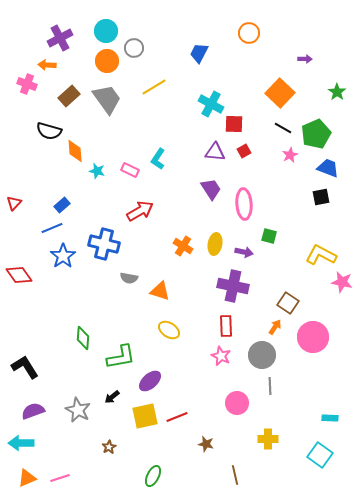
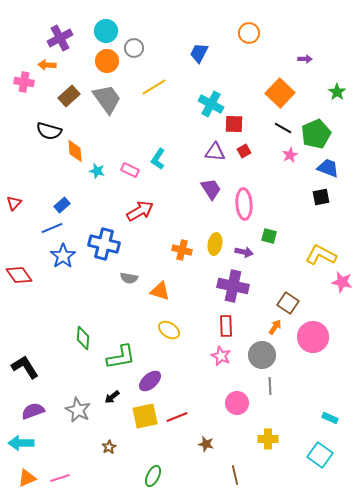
pink cross at (27, 84): moved 3 px left, 2 px up; rotated 12 degrees counterclockwise
orange cross at (183, 246): moved 1 px left, 4 px down; rotated 18 degrees counterclockwise
cyan rectangle at (330, 418): rotated 21 degrees clockwise
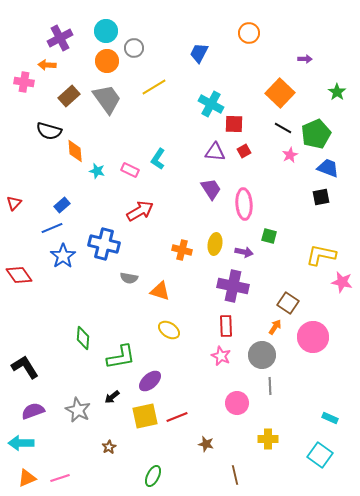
yellow L-shape at (321, 255): rotated 16 degrees counterclockwise
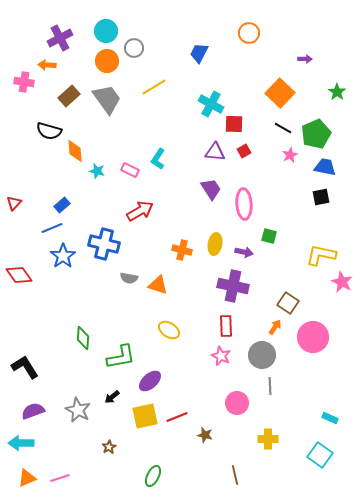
blue trapezoid at (328, 168): moved 3 px left, 1 px up; rotated 10 degrees counterclockwise
pink star at (342, 282): rotated 15 degrees clockwise
orange triangle at (160, 291): moved 2 px left, 6 px up
brown star at (206, 444): moved 1 px left, 9 px up
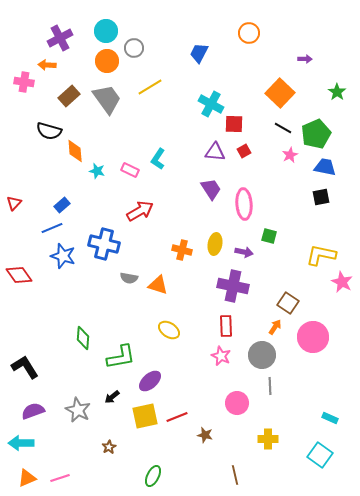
yellow line at (154, 87): moved 4 px left
blue star at (63, 256): rotated 20 degrees counterclockwise
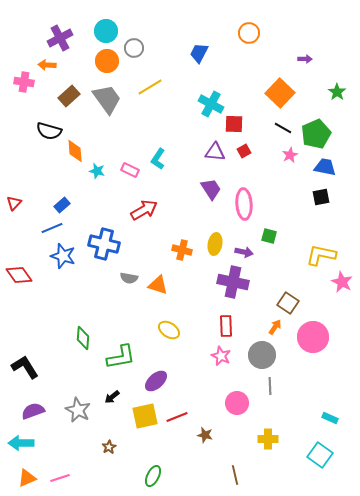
red arrow at (140, 211): moved 4 px right, 1 px up
purple cross at (233, 286): moved 4 px up
purple ellipse at (150, 381): moved 6 px right
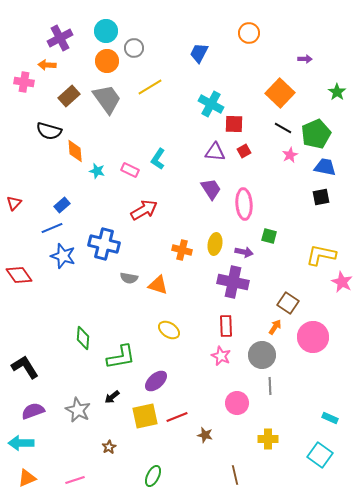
pink line at (60, 478): moved 15 px right, 2 px down
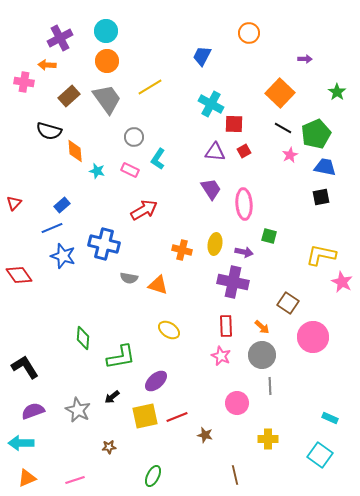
gray circle at (134, 48): moved 89 px down
blue trapezoid at (199, 53): moved 3 px right, 3 px down
orange arrow at (275, 327): moved 13 px left; rotated 98 degrees clockwise
brown star at (109, 447): rotated 24 degrees clockwise
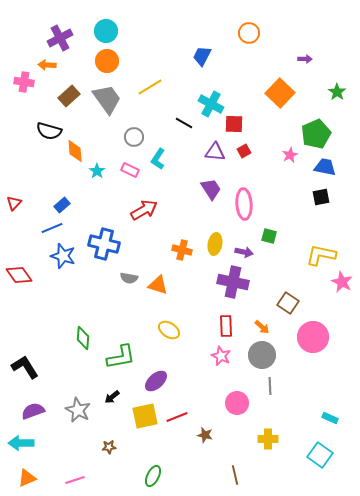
black line at (283, 128): moved 99 px left, 5 px up
cyan star at (97, 171): rotated 21 degrees clockwise
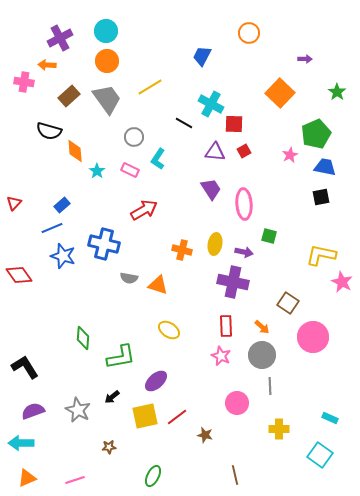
red line at (177, 417): rotated 15 degrees counterclockwise
yellow cross at (268, 439): moved 11 px right, 10 px up
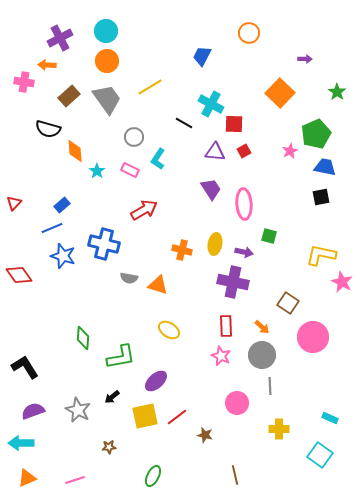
black semicircle at (49, 131): moved 1 px left, 2 px up
pink star at (290, 155): moved 4 px up
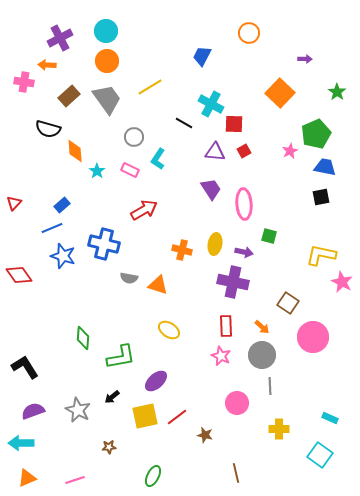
brown line at (235, 475): moved 1 px right, 2 px up
